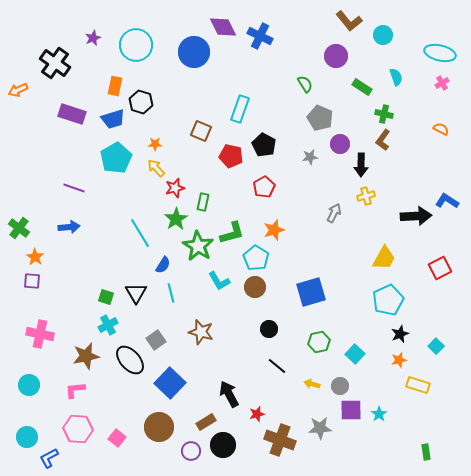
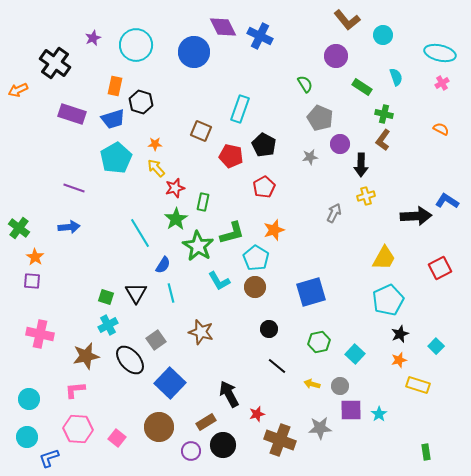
brown L-shape at (349, 21): moved 2 px left, 1 px up
cyan circle at (29, 385): moved 14 px down
blue L-shape at (49, 458): rotated 10 degrees clockwise
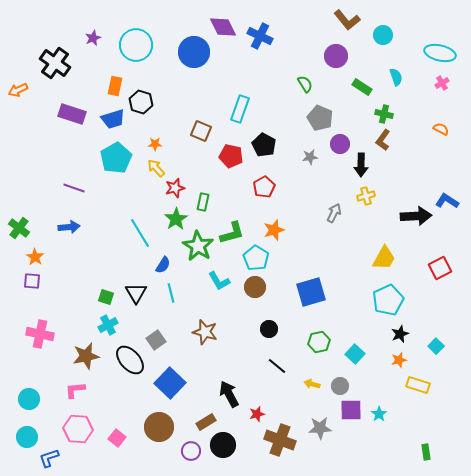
brown star at (201, 332): moved 4 px right
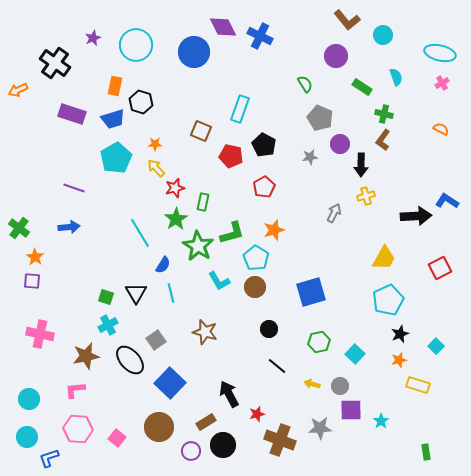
cyan star at (379, 414): moved 2 px right, 7 px down
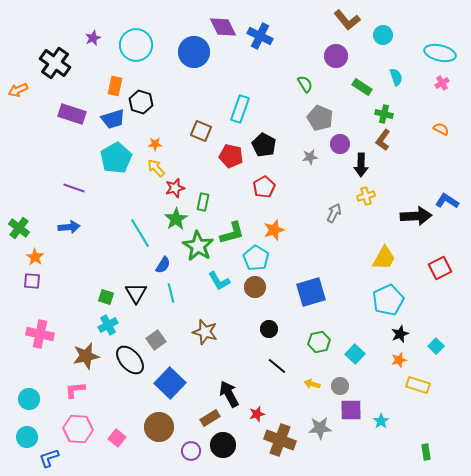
brown rectangle at (206, 422): moved 4 px right, 4 px up
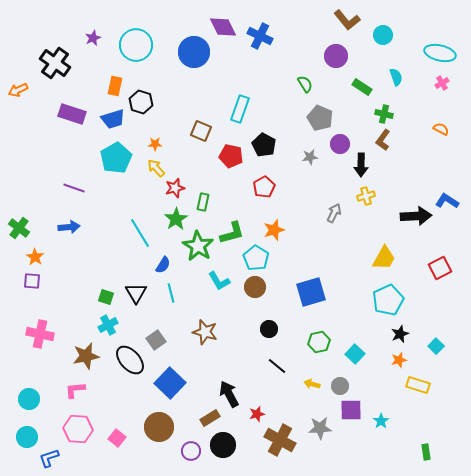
brown cross at (280, 440): rotated 8 degrees clockwise
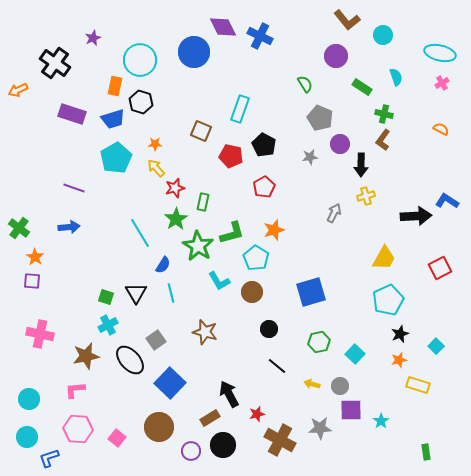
cyan circle at (136, 45): moved 4 px right, 15 px down
brown circle at (255, 287): moved 3 px left, 5 px down
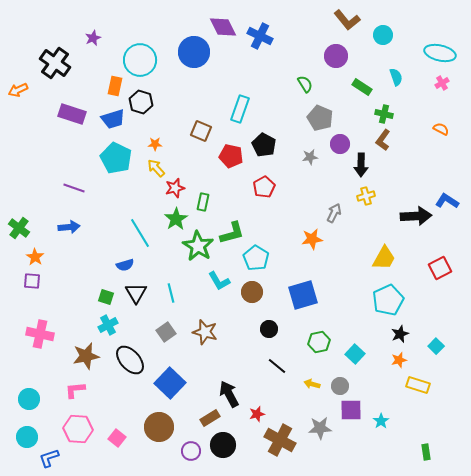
cyan pentagon at (116, 158): rotated 16 degrees counterclockwise
orange star at (274, 230): moved 38 px right, 9 px down; rotated 10 degrees clockwise
blue semicircle at (163, 265): moved 38 px left; rotated 42 degrees clockwise
blue square at (311, 292): moved 8 px left, 3 px down
gray square at (156, 340): moved 10 px right, 8 px up
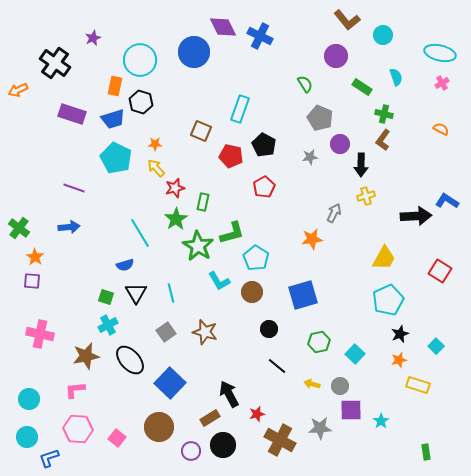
red square at (440, 268): moved 3 px down; rotated 30 degrees counterclockwise
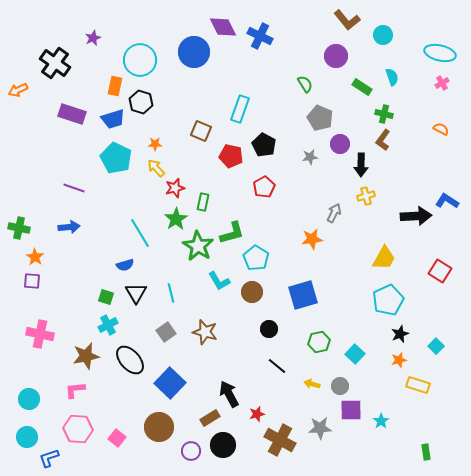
cyan semicircle at (396, 77): moved 4 px left
green cross at (19, 228): rotated 25 degrees counterclockwise
